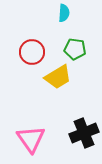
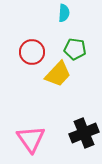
yellow trapezoid: moved 3 px up; rotated 16 degrees counterclockwise
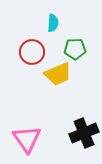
cyan semicircle: moved 11 px left, 10 px down
green pentagon: rotated 10 degrees counterclockwise
yellow trapezoid: rotated 24 degrees clockwise
pink triangle: moved 4 px left
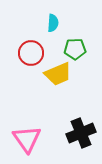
red circle: moved 1 px left, 1 px down
black cross: moved 3 px left
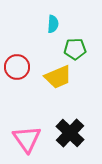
cyan semicircle: moved 1 px down
red circle: moved 14 px left, 14 px down
yellow trapezoid: moved 3 px down
black cross: moved 11 px left; rotated 24 degrees counterclockwise
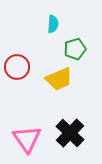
green pentagon: rotated 15 degrees counterclockwise
yellow trapezoid: moved 1 px right, 2 px down
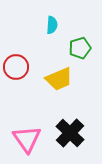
cyan semicircle: moved 1 px left, 1 px down
green pentagon: moved 5 px right, 1 px up
red circle: moved 1 px left
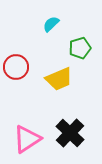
cyan semicircle: moved 1 px left, 1 px up; rotated 138 degrees counterclockwise
pink triangle: rotated 32 degrees clockwise
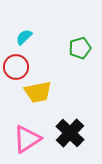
cyan semicircle: moved 27 px left, 13 px down
yellow trapezoid: moved 21 px left, 13 px down; rotated 12 degrees clockwise
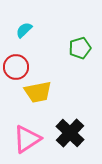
cyan semicircle: moved 7 px up
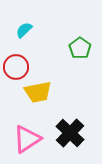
green pentagon: rotated 20 degrees counterclockwise
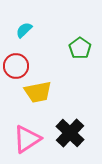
red circle: moved 1 px up
